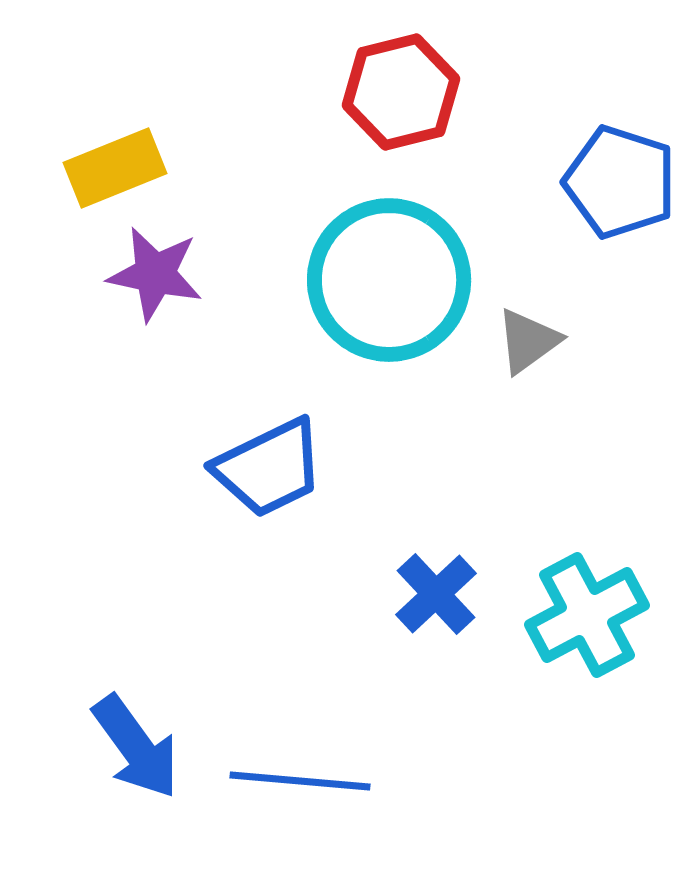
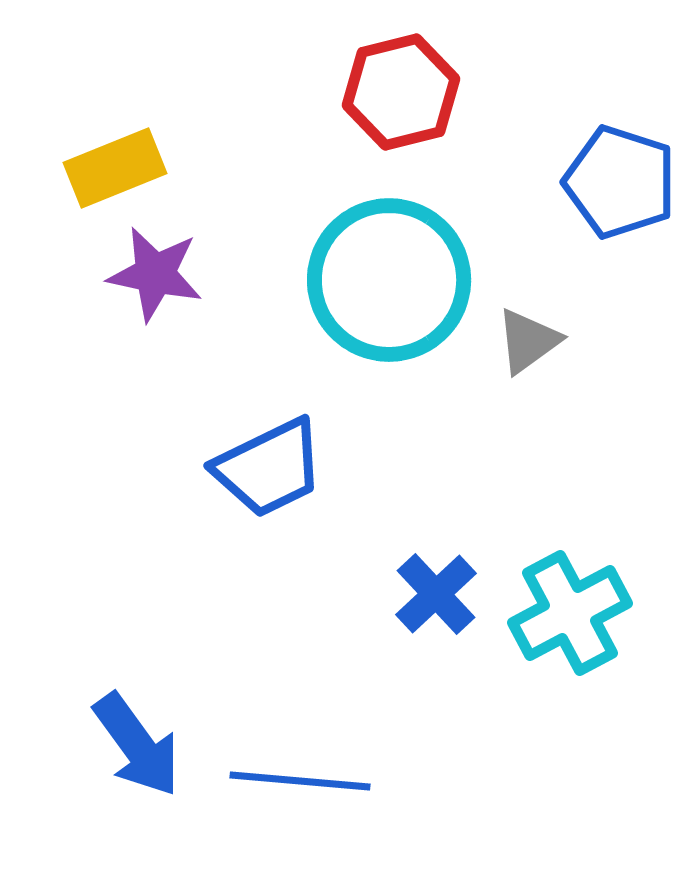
cyan cross: moved 17 px left, 2 px up
blue arrow: moved 1 px right, 2 px up
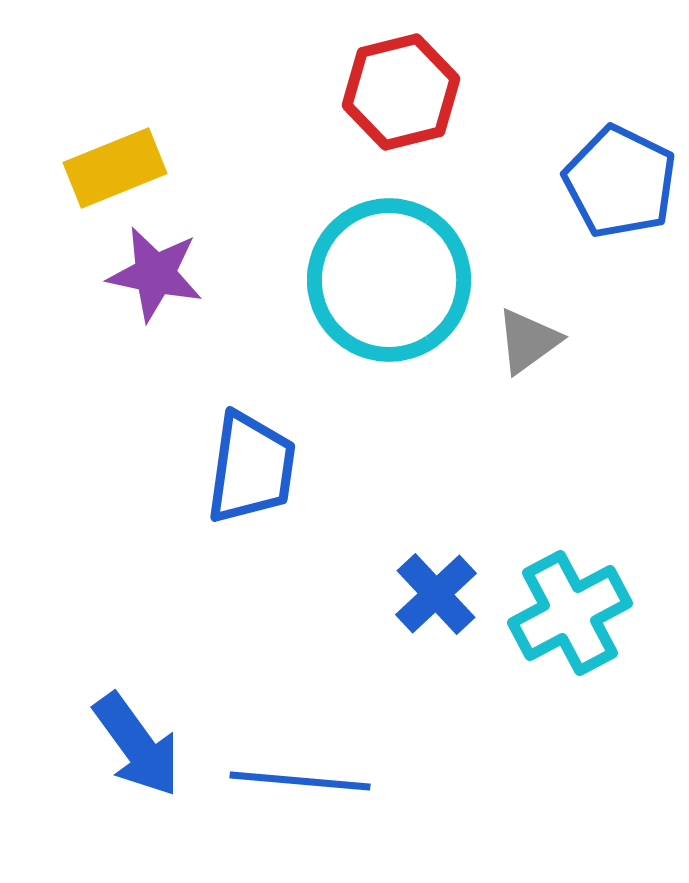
blue pentagon: rotated 8 degrees clockwise
blue trapezoid: moved 18 px left; rotated 56 degrees counterclockwise
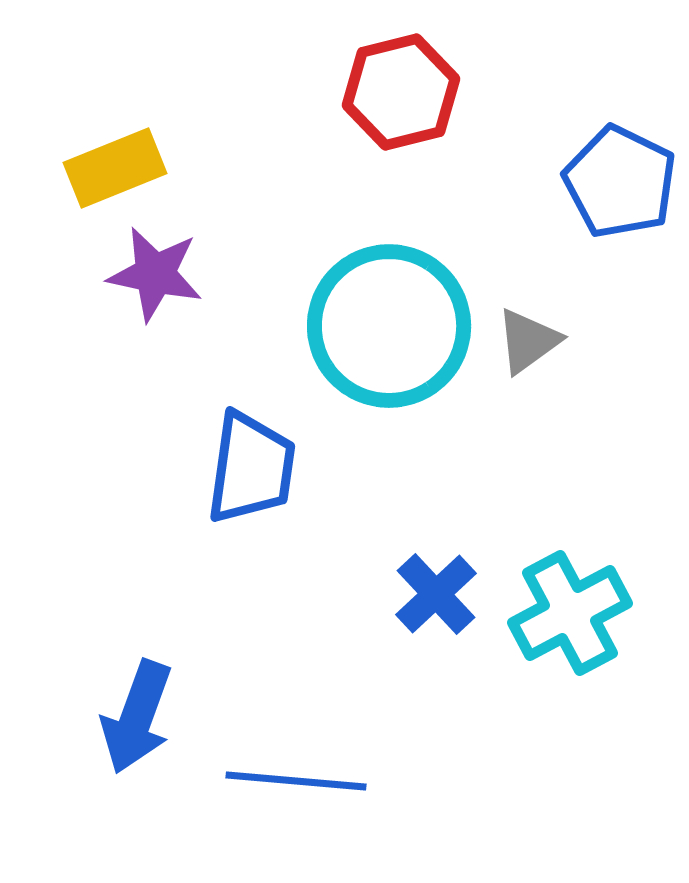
cyan circle: moved 46 px down
blue arrow: moved 28 px up; rotated 56 degrees clockwise
blue line: moved 4 px left
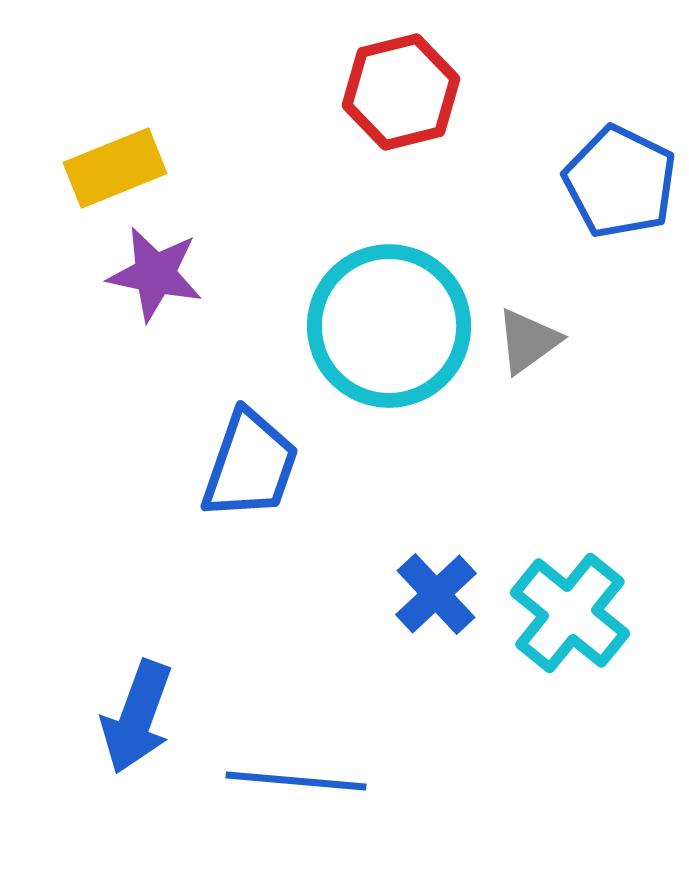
blue trapezoid: moved 1 px left, 3 px up; rotated 11 degrees clockwise
cyan cross: rotated 23 degrees counterclockwise
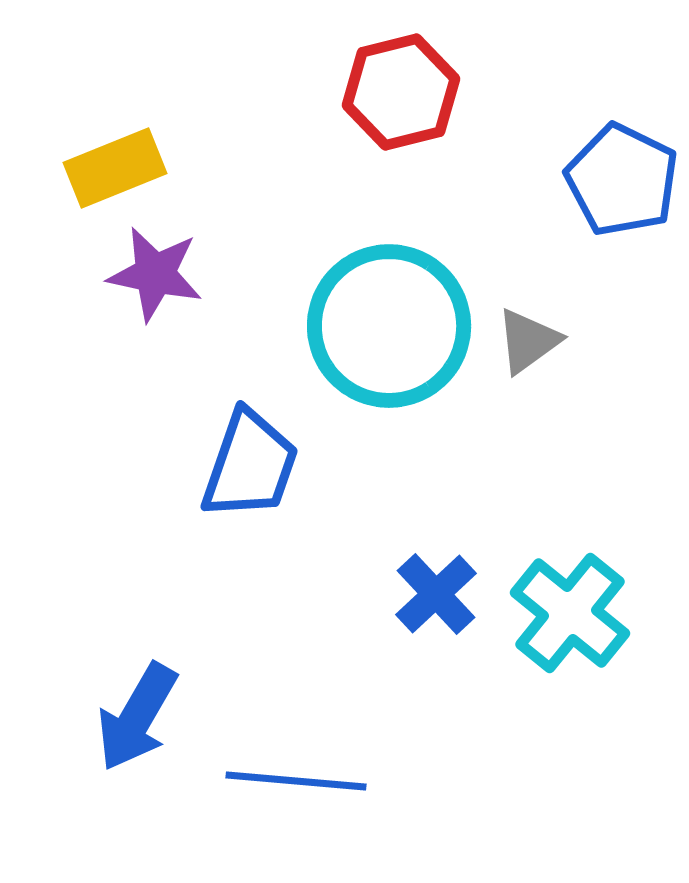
blue pentagon: moved 2 px right, 2 px up
blue arrow: rotated 10 degrees clockwise
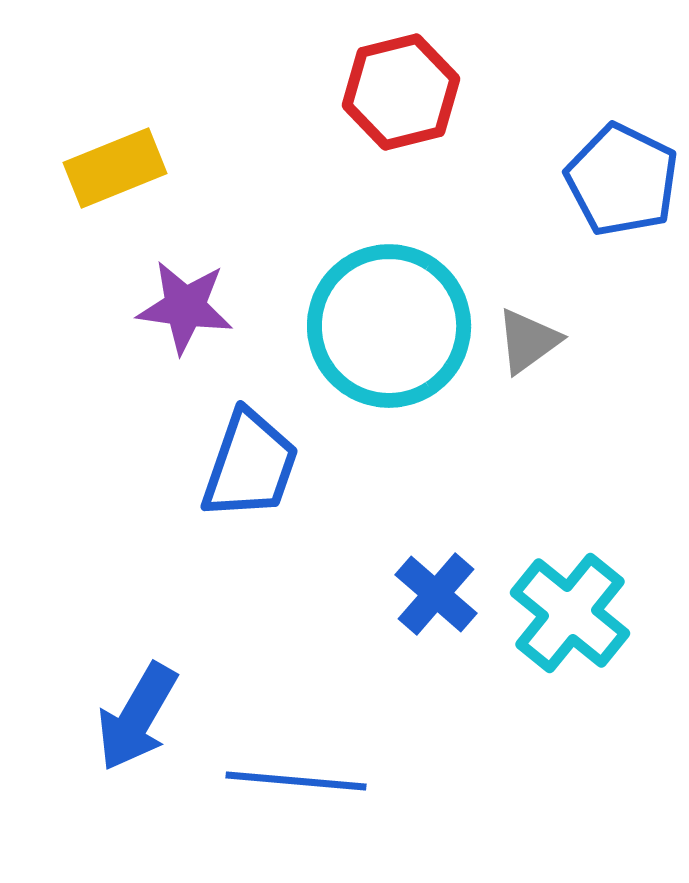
purple star: moved 30 px right, 33 px down; rotated 4 degrees counterclockwise
blue cross: rotated 6 degrees counterclockwise
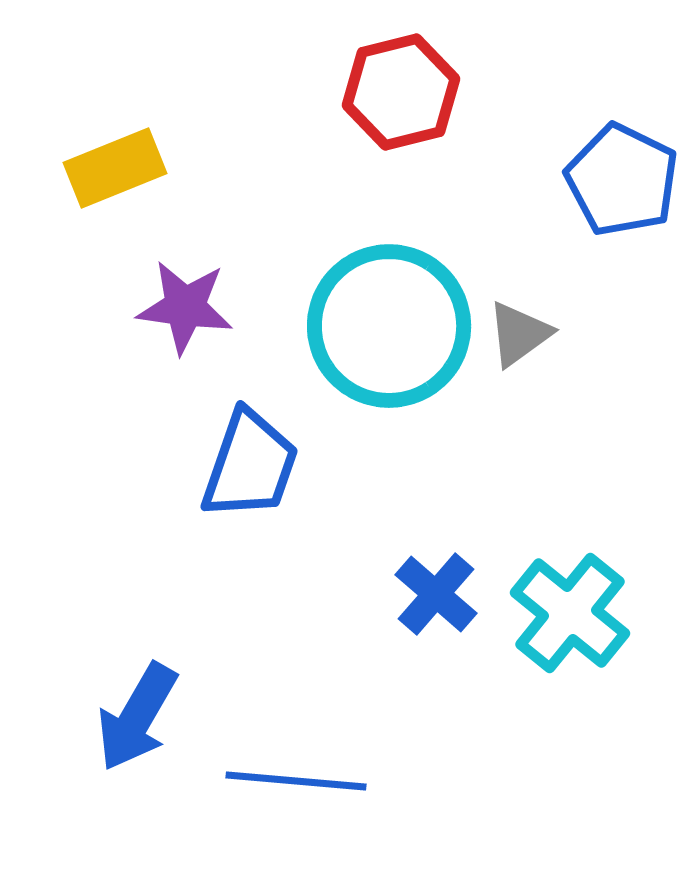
gray triangle: moved 9 px left, 7 px up
